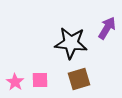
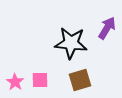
brown square: moved 1 px right, 1 px down
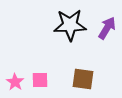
black star: moved 1 px left, 18 px up; rotated 8 degrees counterclockwise
brown square: moved 3 px right, 1 px up; rotated 25 degrees clockwise
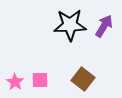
purple arrow: moved 3 px left, 2 px up
brown square: rotated 30 degrees clockwise
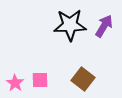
pink star: moved 1 px down
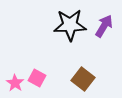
pink square: moved 3 px left, 2 px up; rotated 30 degrees clockwise
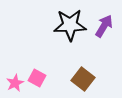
pink star: rotated 12 degrees clockwise
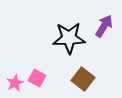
black star: moved 1 px left, 13 px down
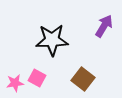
black star: moved 17 px left, 2 px down
pink star: rotated 18 degrees clockwise
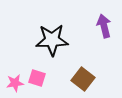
purple arrow: rotated 45 degrees counterclockwise
pink square: rotated 12 degrees counterclockwise
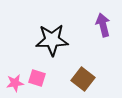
purple arrow: moved 1 px left, 1 px up
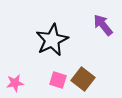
purple arrow: rotated 25 degrees counterclockwise
black star: rotated 24 degrees counterclockwise
pink square: moved 21 px right, 2 px down
